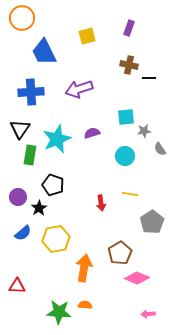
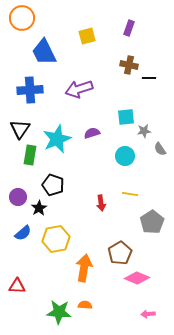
blue cross: moved 1 px left, 2 px up
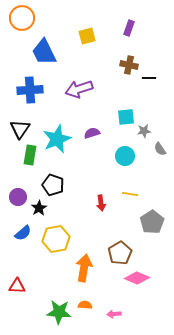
pink arrow: moved 34 px left
